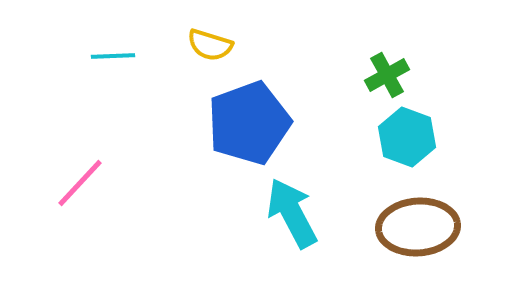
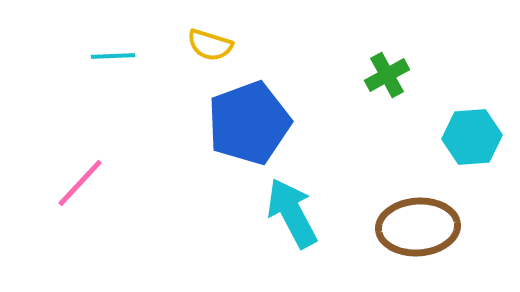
cyan hexagon: moved 65 px right; rotated 24 degrees counterclockwise
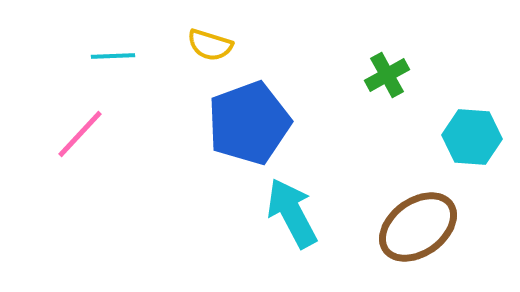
cyan hexagon: rotated 8 degrees clockwise
pink line: moved 49 px up
brown ellipse: rotated 32 degrees counterclockwise
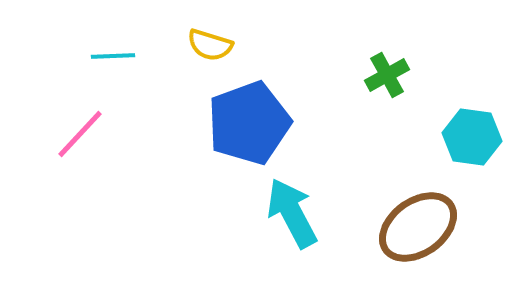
cyan hexagon: rotated 4 degrees clockwise
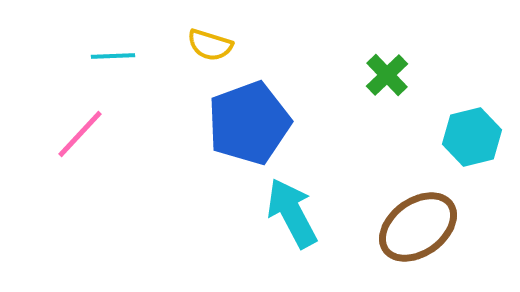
green cross: rotated 15 degrees counterclockwise
cyan hexagon: rotated 22 degrees counterclockwise
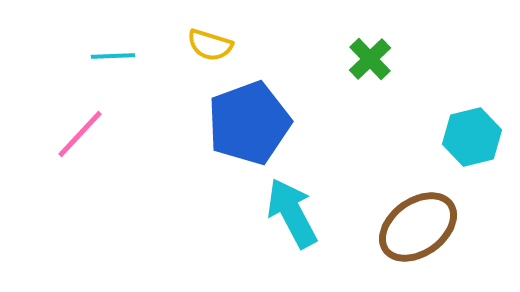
green cross: moved 17 px left, 16 px up
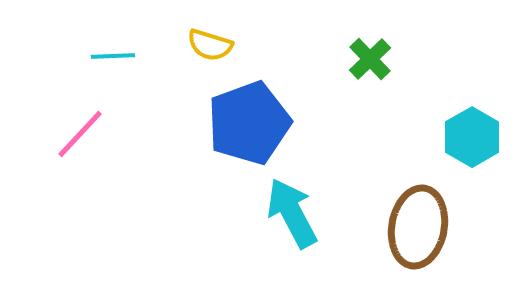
cyan hexagon: rotated 16 degrees counterclockwise
brown ellipse: rotated 44 degrees counterclockwise
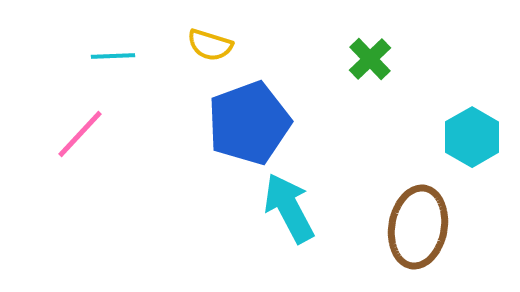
cyan arrow: moved 3 px left, 5 px up
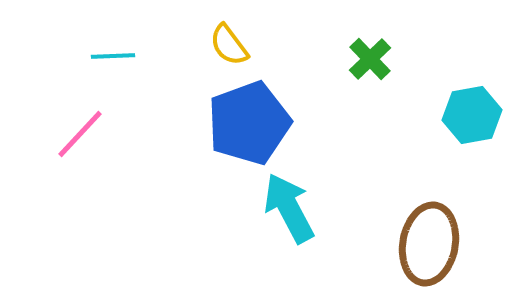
yellow semicircle: moved 19 px right; rotated 36 degrees clockwise
cyan hexagon: moved 22 px up; rotated 20 degrees clockwise
brown ellipse: moved 11 px right, 17 px down
